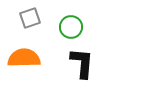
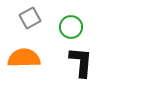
gray square: rotated 10 degrees counterclockwise
black L-shape: moved 1 px left, 1 px up
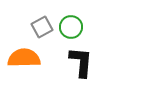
gray square: moved 12 px right, 9 px down
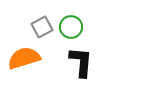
orange semicircle: rotated 16 degrees counterclockwise
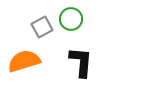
green circle: moved 8 px up
orange semicircle: moved 3 px down
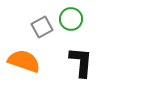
orange semicircle: rotated 36 degrees clockwise
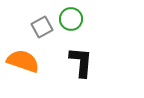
orange semicircle: moved 1 px left
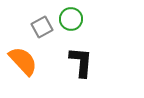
orange semicircle: rotated 28 degrees clockwise
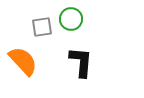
gray square: rotated 20 degrees clockwise
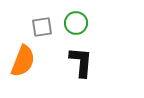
green circle: moved 5 px right, 4 px down
orange semicircle: rotated 64 degrees clockwise
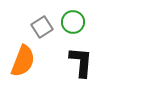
green circle: moved 3 px left, 1 px up
gray square: rotated 25 degrees counterclockwise
